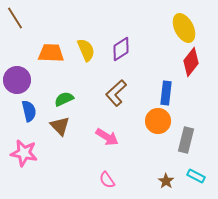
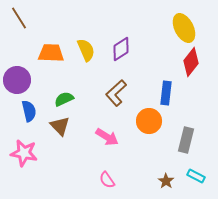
brown line: moved 4 px right
orange circle: moved 9 px left
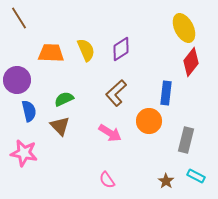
pink arrow: moved 3 px right, 4 px up
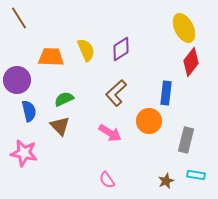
orange trapezoid: moved 4 px down
cyan rectangle: moved 1 px up; rotated 18 degrees counterclockwise
brown star: rotated 14 degrees clockwise
